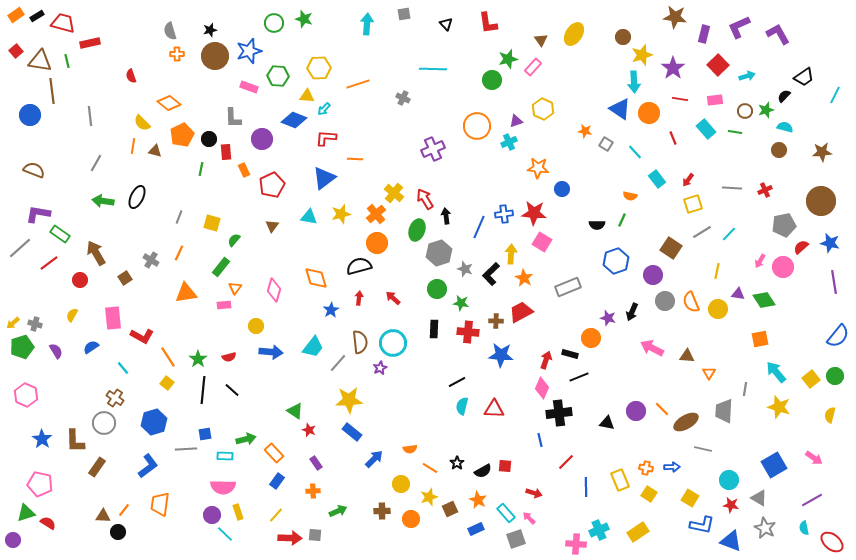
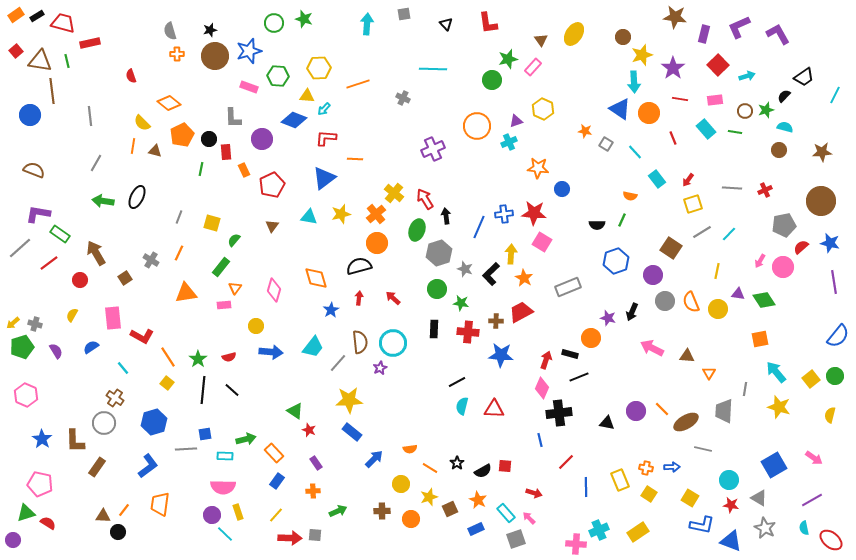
red ellipse at (832, 542): moved 1 px left, 2 px up
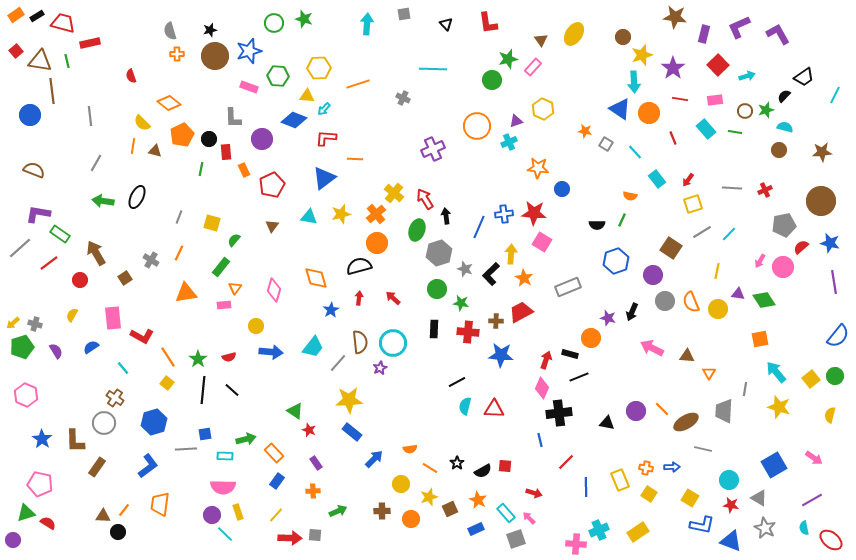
cyan semicircle at (462, 406): moved 3 px right
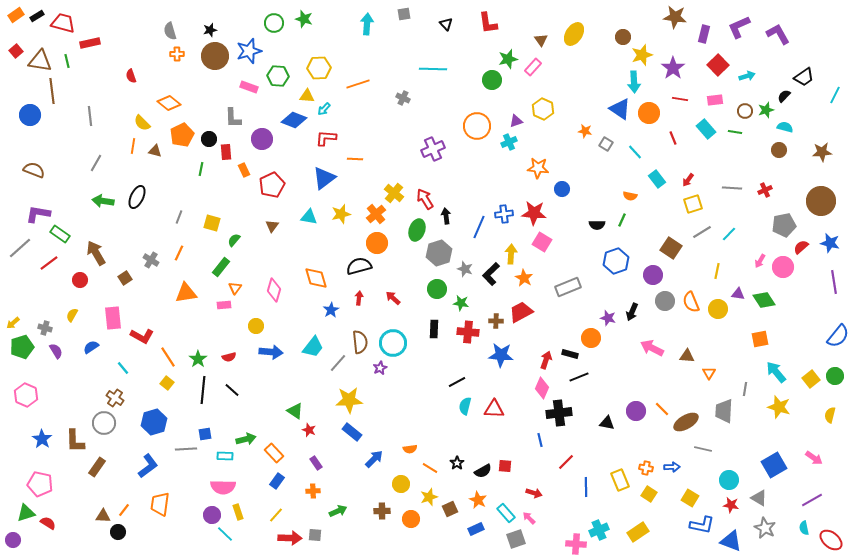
gray cross at (35, 324): moved 10 px right, 4 px down
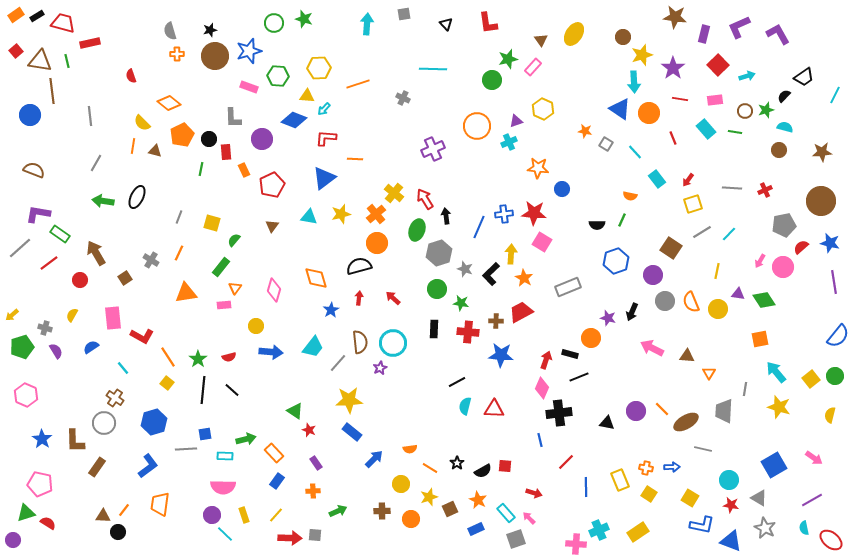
yellow arrow at (13, 323): moved 1 px left, 8 px up
yellow rectangle at (238, 512): moved 6 px right, 3 px down
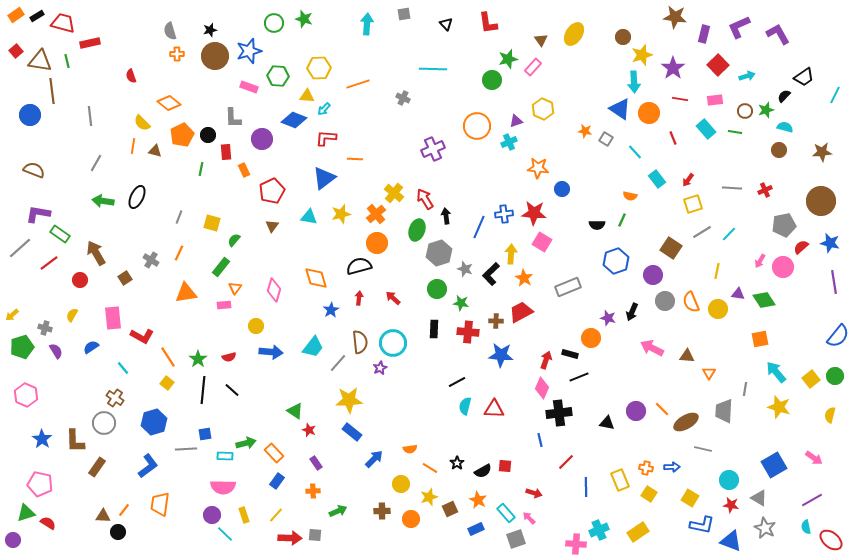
black circle at (209, 139): moved 1 px left, 4 px up
gray square at (606, 144): moved 5 px up
red pentagon at (272, 185): moved 6 px down
green arrow at (246, 439): moved 4 px down
cyan semicircle at (804, 528): moved 2 px right, 1 px up
